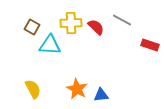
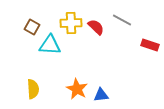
yellow semicircle: rotated 24 degrees clockwise
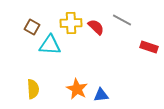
red rectangle: moved 1 px left, 2 px down
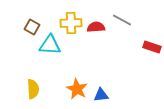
red semicircle: rotated 48 degrees counterclockwise
red rectangle: moved 3 px right
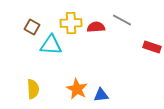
cyan triangle: moved 1 px right
